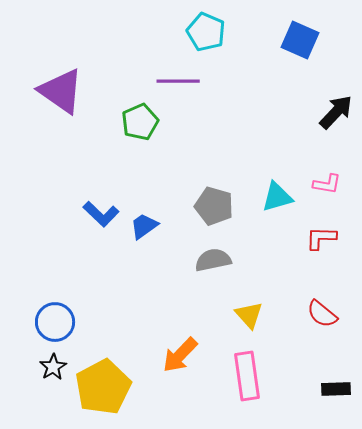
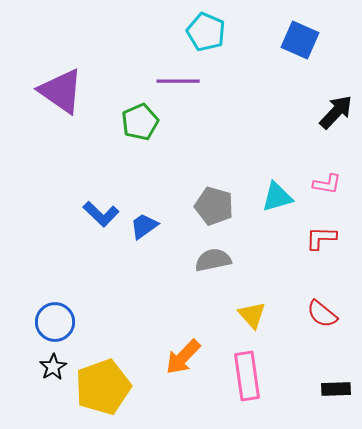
yellow triangle: moved 3 px right
orange arrow: moved 3 px right, 2 px down
yellow pentagon: rotated 8 degrees clockwise
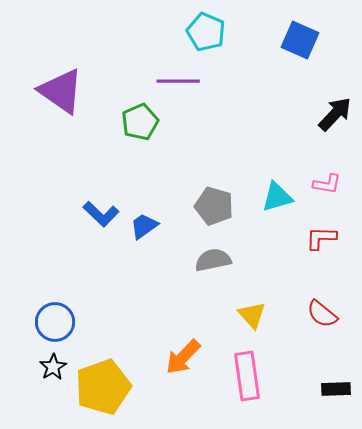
black arrow: moved 1 px left, 2 px down
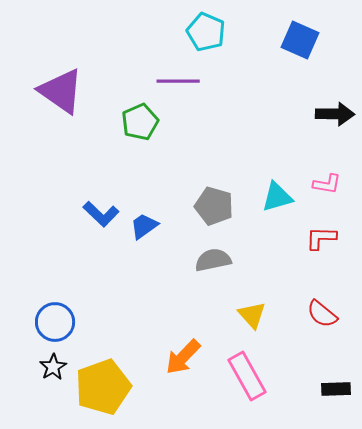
black arrow: rotated 48 degrees clockwise
pink rectangle: rotated 21 degrees counterclockwise
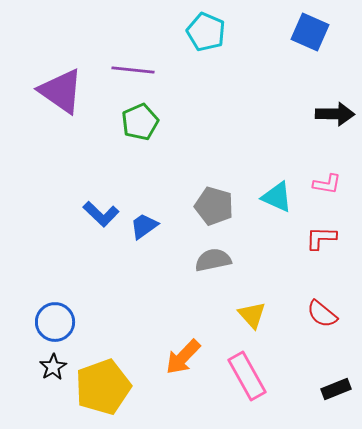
blue square: moved 10 px right, 8 px up
purple line: moved 45 px left, 11 px up; rotated 6 degrees clockwise
cyan triangle: rotated 40 degrees clockwise
black rectangle: rotated 20 degrees counterclockwise
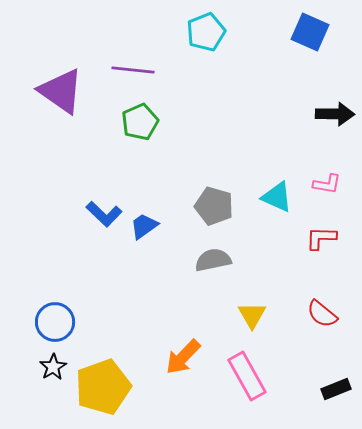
cyan pentagon: rotated 27 degrees clockwise
blue L-shape: moved 3 px right
yellow triangle: rotated 12 degrees clockwise
